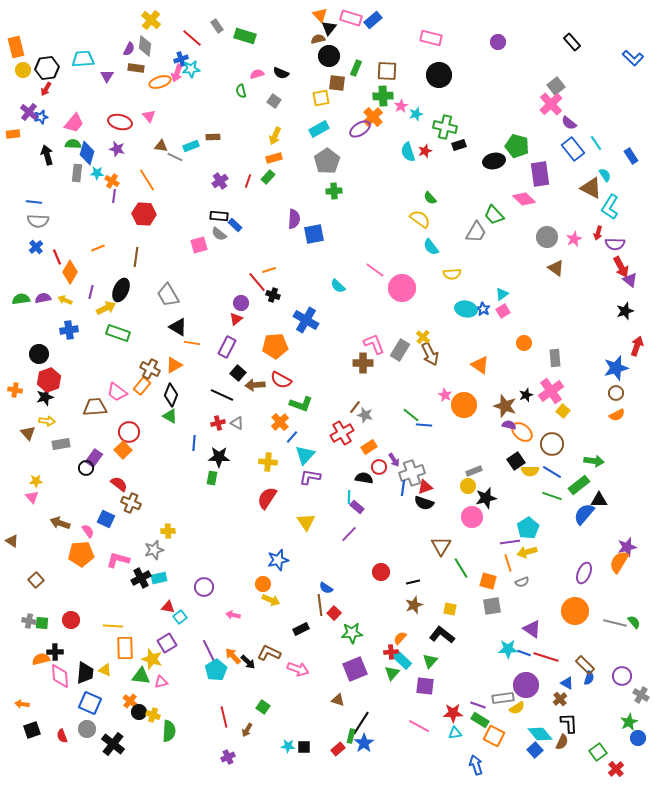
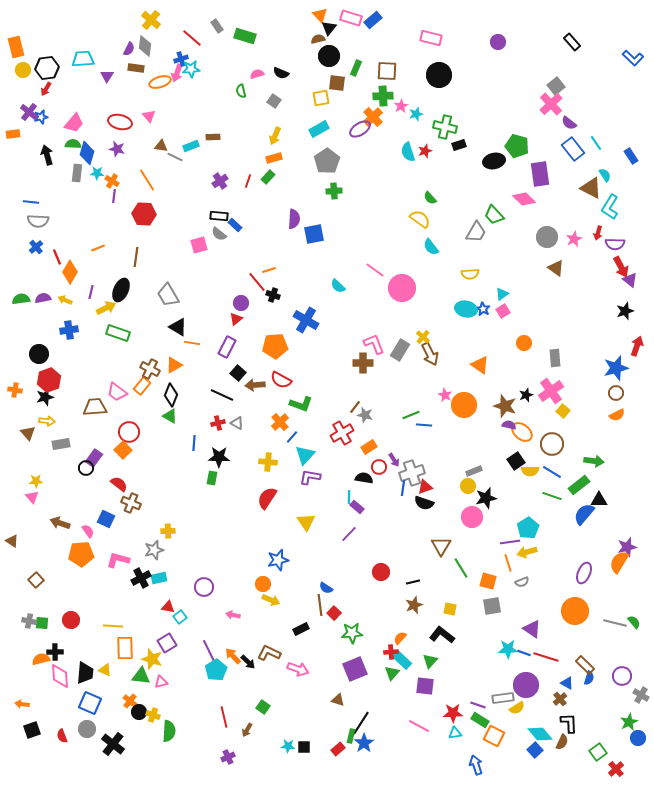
blue line at (34, 202): moved 3 px left
yellow semicircle at (452, 274): moved 18 px right
green line at (411, 415): rotated 60 degrees counterclockwise
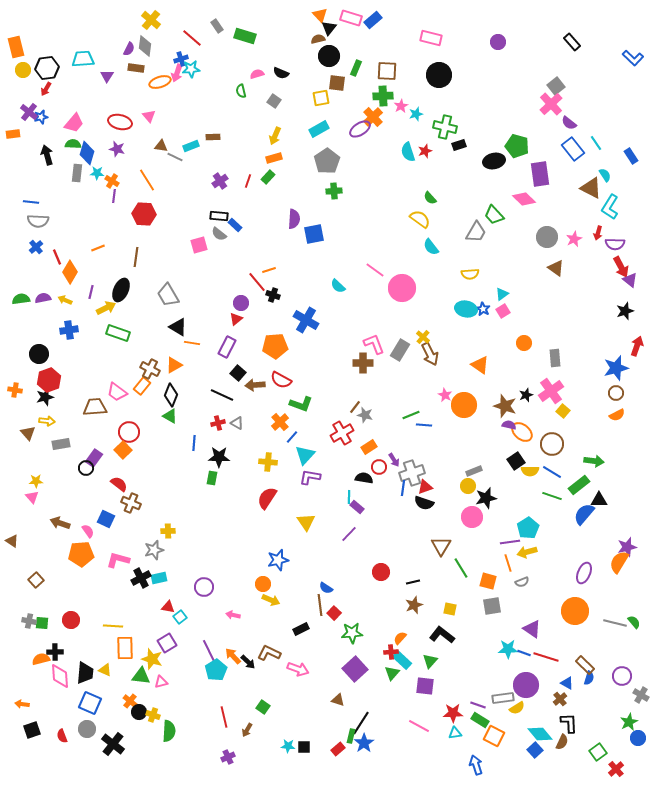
purple square at (355, 669): rotated 20 degrees counterclockwise
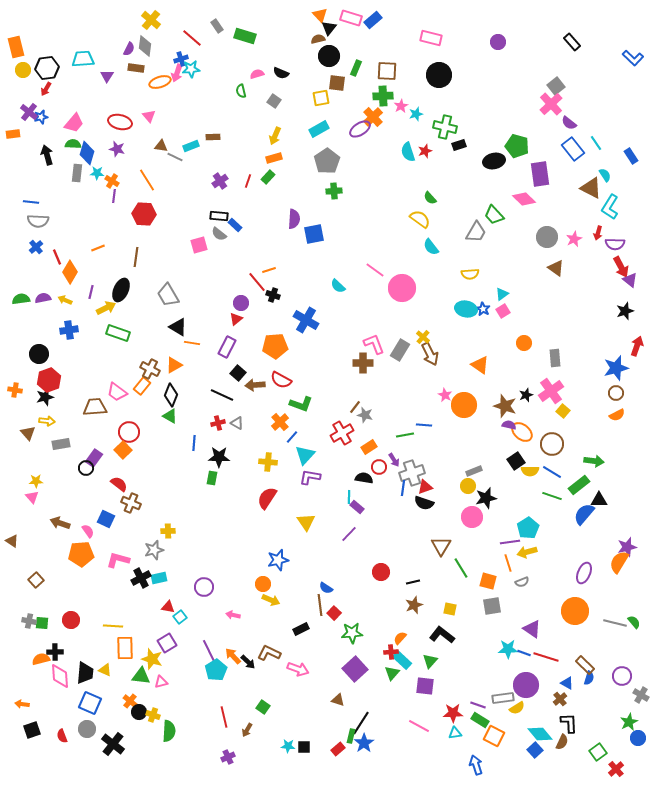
green line at (411, 415): moved 6 px left, 20 px down; rotated 12 degrees clockwise
